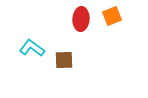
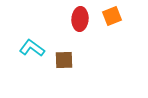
red ellipse: moved 1 px left
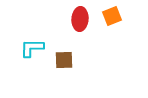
cyan L-shape: rotated 35 degrees counterclockwise
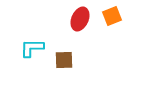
red ellipse: rotated 20 degrees clockwise
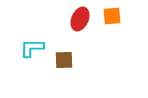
orange square: rotated 18 degrees clockwise
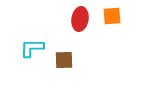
red ellipse: rotated 15 degrees counterclockwise
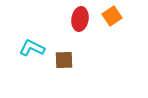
orange square: rotated 30 degrees counterclockwise
cyan L-shape: rotated 25 degrees clockwise
